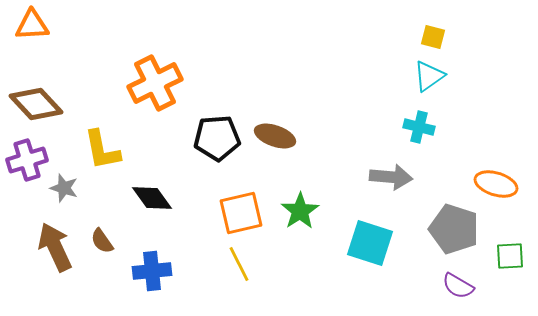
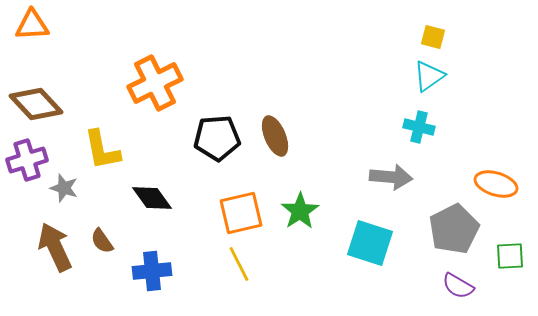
brown ellipse: rotated 48 degrees clockwise
gray pentagon: rotated 27 degrees clockwise
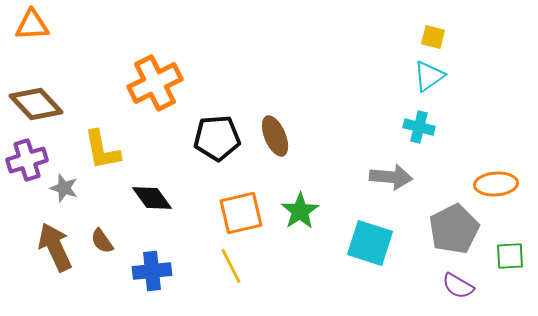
orange ellipse: rotated 21 degrees counterclockwise
yellow line: moved 8 px left, 2 px down
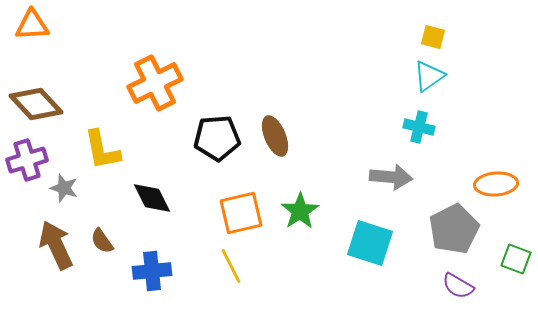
black diamond: rotated 9 degrees clockwise
brown arrow: moved 1 px right, 2 px up
green square: moved 6 px right, 3 px down; rotated 24 degrees clockwise
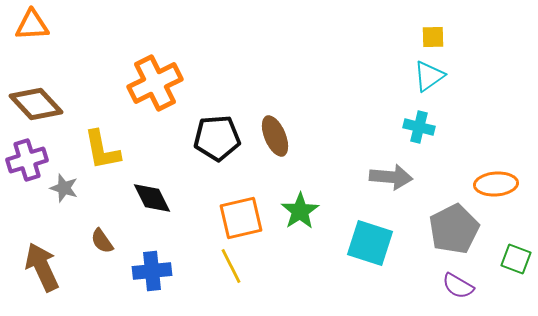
yellow square: rotated 15 degrees counterclockwise
orange square: moved 5 px down
brown arrow: moved 14 px left, 22 px down
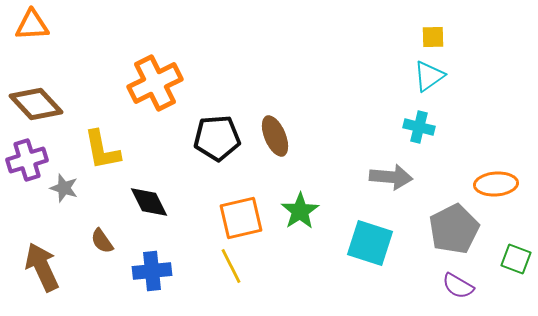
black diamond: moved 3 px left, 4 px down
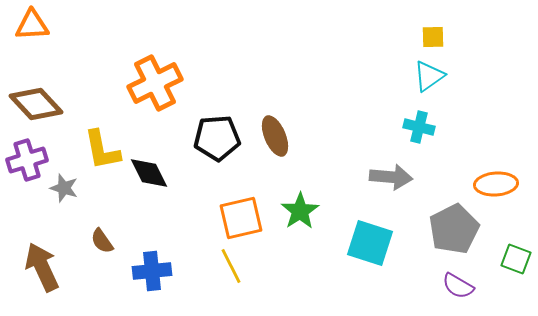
black diamond: moved 29 px up
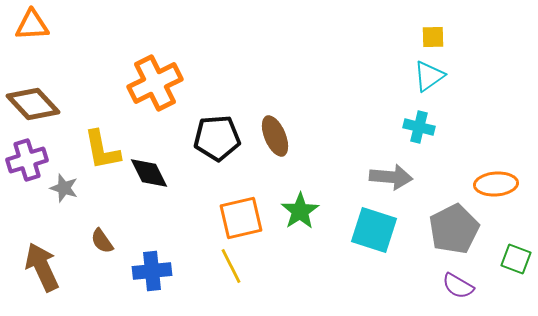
brown diamond: moved 3 px left
cyan square: moved 4 px right, 13 px up
